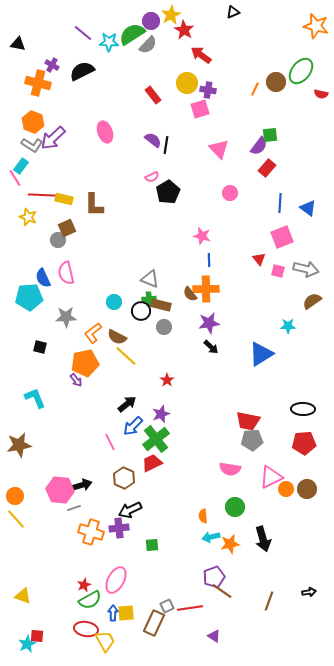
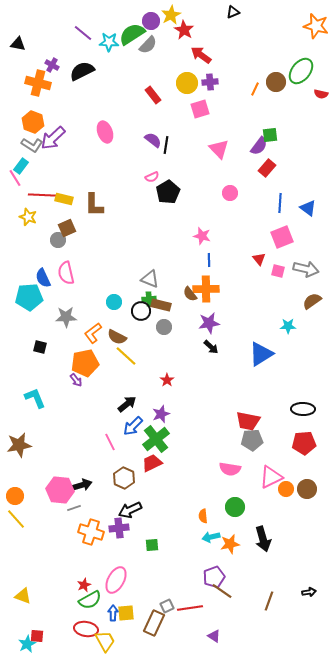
purple cross at (208, 90): moved 2 px right, 8 px up; rotated 14 degrees counterclockwise
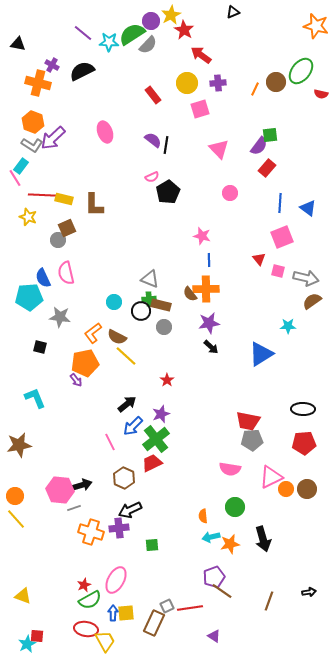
purple cross at (210, 82): moved 8 px right, 1 px down
gray arrow at (306, 269): moved 9 px down
gray star at (66, 317): moved 6 px left; rotated 10 degrees clockwise
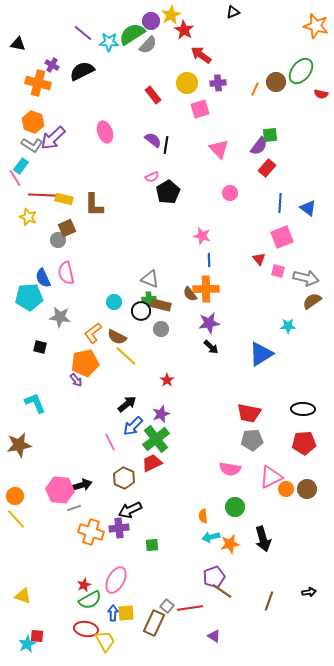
gray circle at (164, 327): moved 3 px left, 2 px down
cyan L-shape at (35, 398): moved 5 px down
red trapezoid at (248, 421): moved 1 px right, 8 px up
gray square at (167, 606): rotated 24 degrees counterclockwise
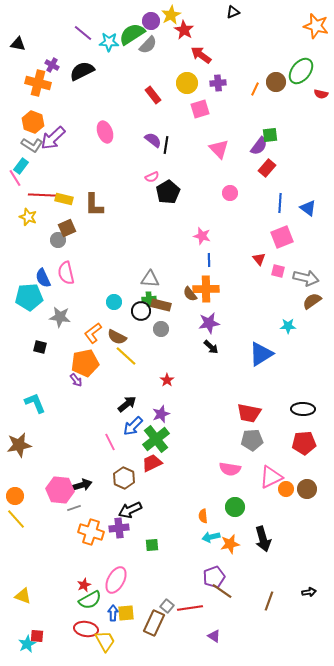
gray triangle at (150, 279): rotated 18 degrees counterclockwise
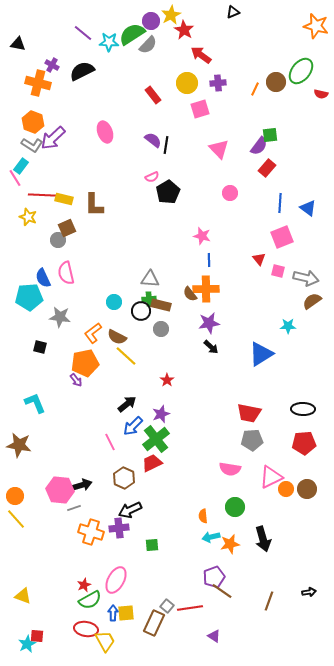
brown star at (19, 445): rotated 20 degrees clockwise
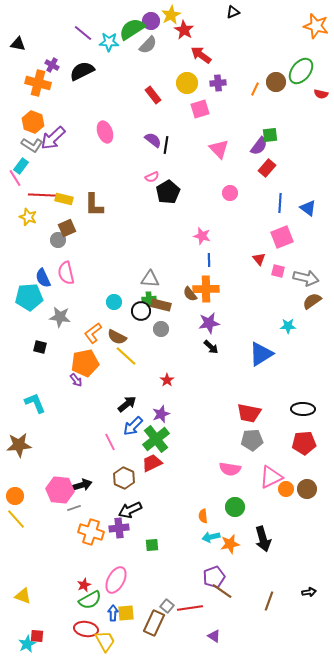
green semicircle at (132, 34): moved 5 px up
brown star at (19, 445): rotated 15 degrees counterclockwise
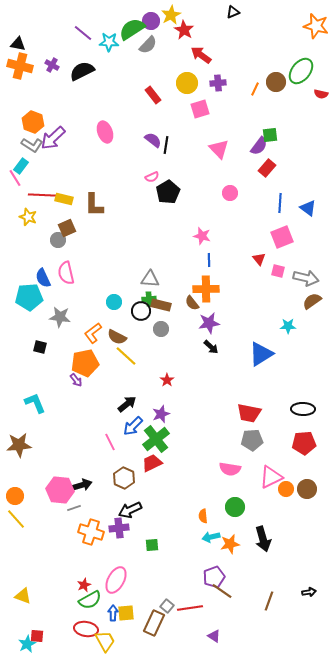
orange cross at (38, 83): moved 18 px left, 17 px up
brown semicircle at (190, 294): moved 2 px right, 9 px down
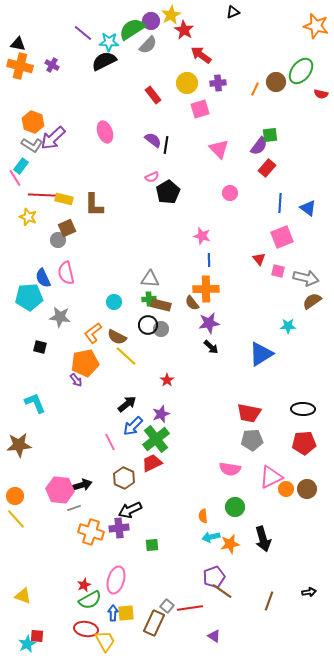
black semicircle at (82, 71): moved 22 px right, 10 px up
black circle at (141, 311): moved 7 px right, 14 px down
pink ellipse at (116, 580): rotated 12 degrees counterclockwise
